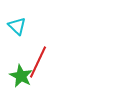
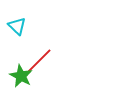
red line: rotated 20 degrees clockwise
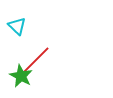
red line: moved 2 px left, 2 px up
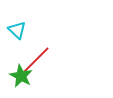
cyan triangle: moved 4 px down
